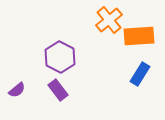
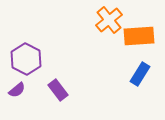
purple hexagon: moved 34 px left, 2 px down
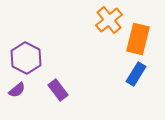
orange rectangle: moved 1 px left, 3 px down; rotated 72 degrees counterclockwise
purple hexagon: moved 1 px up
blue rectangle: moved 4 px left
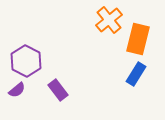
purple hexagon: moved 3 px down
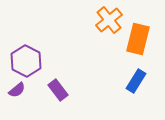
blue rectangle: moved 7 px down
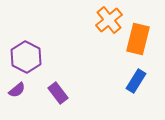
purple hexagon: moved 4 px up
purple rectangle: moved 3 px down
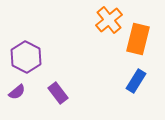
purple semicircle: moved 2 px down
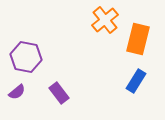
orange cross: moved 4 px left
purple hexagon: rotated 16 degrees counterclockwise
purple rectangle: moved 1 px right
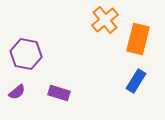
purple hexagon: moved 3 px up
purple rectangle: rotated 35 degrees counterclockwise
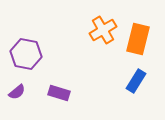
orange cross: moved 2 px left, 10 px down; rotated 8 degrees clockwise
